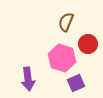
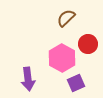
brown semicircle: moved 4 px up; rotated 24 degrees clockwise
pink hexagon: rotated 12 degrees clockwise
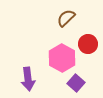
purple square: rotated 24 degrees counterclockwise
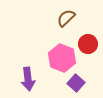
pink hexagon: rotated 8 degrees counterclockwise
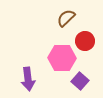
red circle: moved 3 px left, 3 px up
pink hexagon: rotated 20 degrees counterclockwise
purple square: moved 4 px right, 2 px up
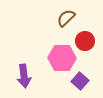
purple arrow: moved 4 px left, 3 px up
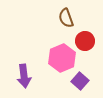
brown semicircle: rotated 66 degrees counterclockwise
pink hexagon: rotated 24 degrees counterclockwise
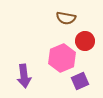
brown semicircle: rotated 60 degrees counterclockwise
purple square: rotated 24 degrees clockwise
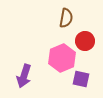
brown semicircle: rotated 90 degrees counterclockwise
purple arrow: rotated 25 degrees clockwise
purple square: moved 1 px right, 2 px up; rotated 36 degrees clockwise
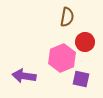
brown semicircle: moved 1 px right, 1 px up
red circle: moved 1 px down
purple arrow: rotated 80 degrees clockwise
